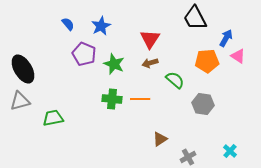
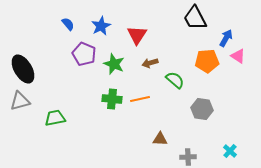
red triangle: moved 13 px left, 4 px up
orange line: rotated 12 degrees counterclockwise
gray hexagon: moved 1 px left, 5 px down
green trapezoid: moved 2 px right
brown triangle: rotated 35 degrees clockwise
gray cross: rotated 28 degrees clockwise
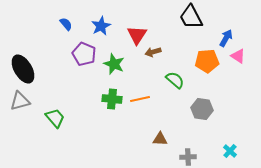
black trapezoid: moved 4 px left, 1 px up
blue semicircle: moved 2 px left
brown arrow: moved 3 px right, 11 px up
green trapezoid: rotated 60 degrees clockwise
